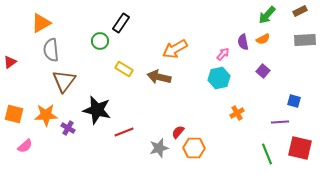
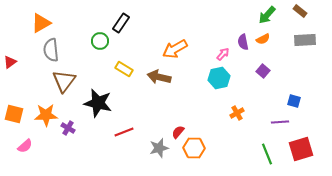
brown rectangle: rotated 64 degrees clockwise
black star: moved 1 px right, 7 px up
red square: moved 1 px right, 1 px down; rotated 30 degrees counterclockwise
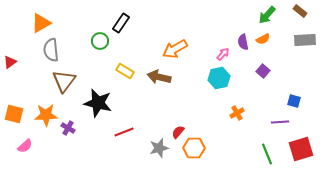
yellow rectangle: moved 1 px right, 2 px down
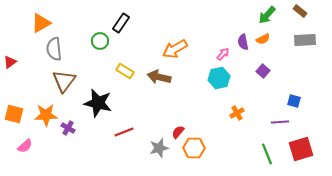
gray semicircle: moved 3 px right, 1 px up
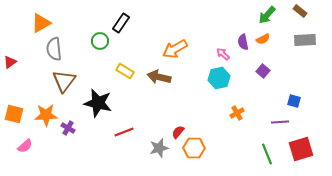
pink arrow: rotated 88 degrees counterclockwise
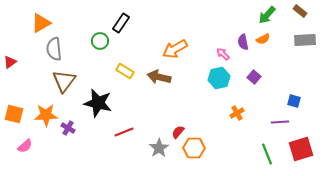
purple square: moved 9 px left, 6 px down
gray star: rotated 18 degrees counterclockwise
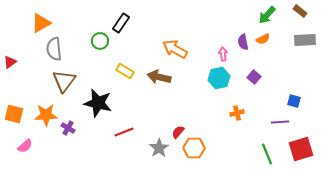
orange arrow: rotated 60 degrees clockwise
pink arrow: rotated 40 degrees clockwise
orange cross: rotated 16 degrees clockwise
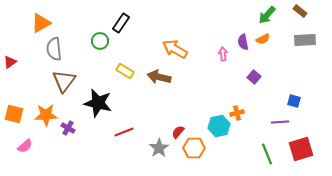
cyan hexagon: moved 48 px down
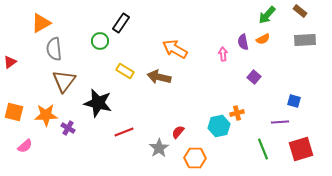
orange square: moved 2 px up
orange hexagon: moved 1 px right, 10 px down
green line: moved 4 px left, 5 px up
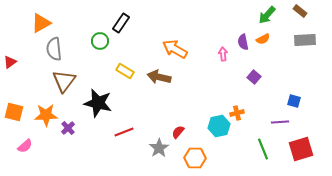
purple cross: rotated 16 degrees clockwise
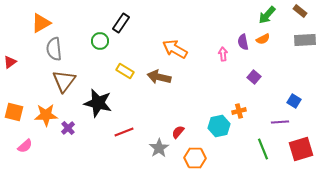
blue square: rotated 16 degrees clockwise
orange cross: moved 2 px right, 2 px up
